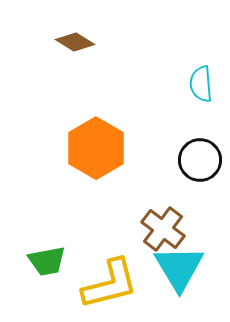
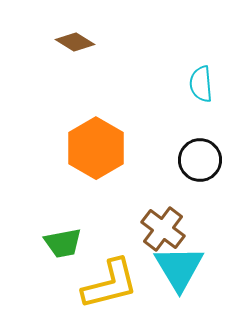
green trapezoid: moved 16 px right, 18 px up
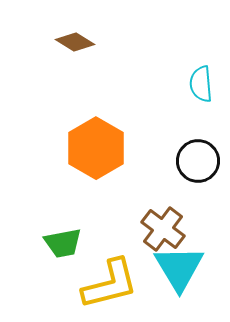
black circle: moved 2 px left, 1 px down
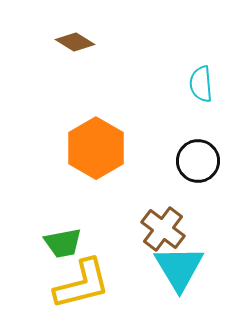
yellow L-shape: moved 28 px left
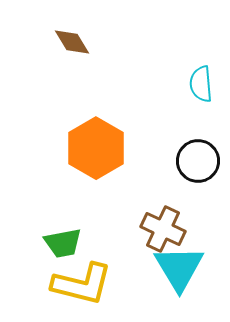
brown diamond: moved 3 px left; rotated 27 degrees clockwise
brown cross: rotated 12 degrees counterclockwise
yellow L-shape: rotated 28 degrees clockwise
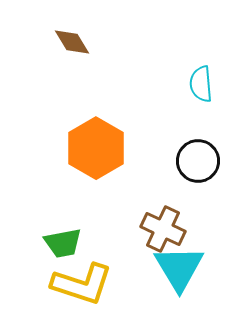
yellow L-shape: rotated 4 degrees clockwise
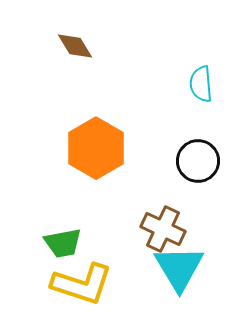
brown diamond: moved 3 px right, 4 px down
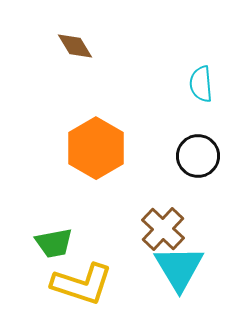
black circle: moved 5 px up
brown cross: rotated 18 degrees clockwise
green trapezoid: moved 9 px left
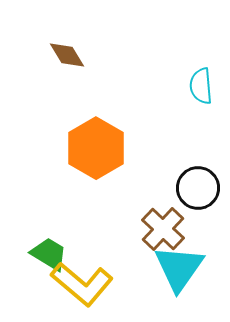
brown diamond: moved 8 px left, 9 px down
cyan semicircle: moved 2 px down
black circle: moved 32 px down
green trapezoid: moved 5 px left, 11 px down; rotated 138 degrees counterclockwise
cyan triangle: rotated 6 degrees clockwise
yellow L-shape: rotated 22 degrees clockwise
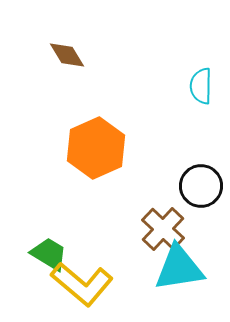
cyan semicircle: rotated 6 degrees clockwise
orange hexagon: rotated 6 degrees clockwise
black circle: moved 3 px right, 2 px up
cyan triangle: rotated 46 degrees clockwise
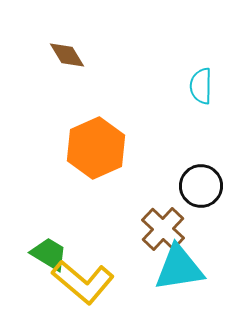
yellow L-shape: moved 1 px right, 2 px up
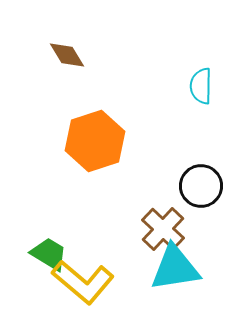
orange hexagon: moved 1 px left, 7 px up; rotated 6 degrees clockwise
cyan triangle: moved 4 px left
